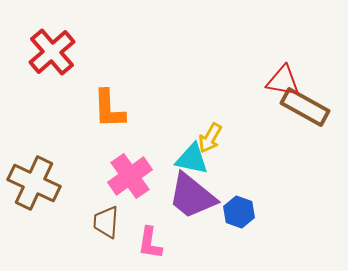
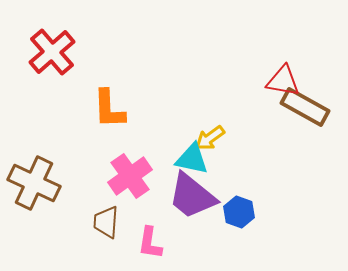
yellow arrow: rotated 24 degrees clockwise
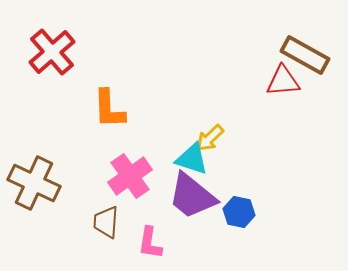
red triangle: rotated 15 degrees counterclockwise
brown rectangle: moved 52 px up
yellow arrow: rotated 8 degrees counterclockwise
cyan triangle: rotated 6 degrees clockwise
blue hexagon: rotated 8 degrees counterclockwise
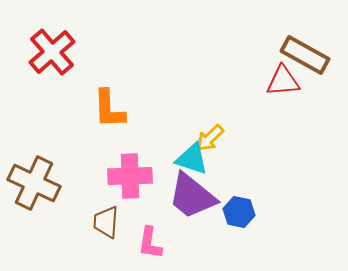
pink cross: rotated 33 degrees clockwise
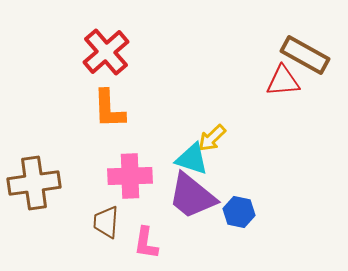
red cross: moved 54 px right
yellow arrow: moved 2 px right
brown cross: rotated 33 degrees counterclockwise
pink L-shape: moved 4 px left
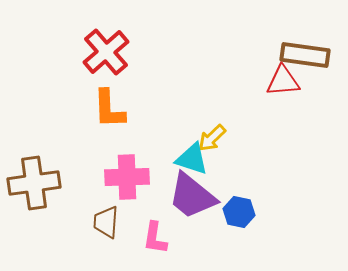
brown rectangle: rotated 21 degrees counterclockwise
pink cross: moved 3 px left, 1 px down
pink L-shape: moved 9 px right, 5 px up
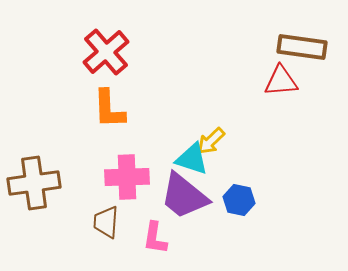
brown rectangle: moved 3 px left, 8 px up
red triangle: moved 2 px left
yellow arrow: moved 1 px left, 3 px down
purple trapezoid: moved 8 px left
blue hexagon: moved 12 px up
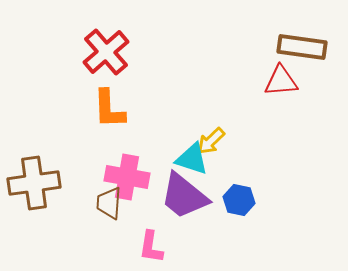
pink cross: rotated 12 degrees clockwise
brown trapezoid: moved 3 px right, 19 px up
pink L-shape: moved 4 px left, 9 px down
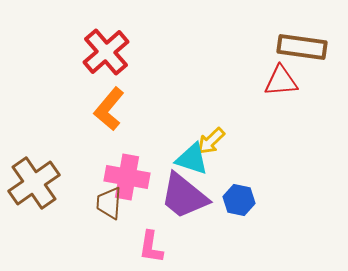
orange L-shape: rotated 42 degrees clockwise
brown cross: rotated 27 degrees counterclockwise
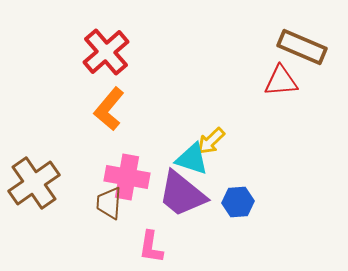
brown rectangle: rotated 15 degrees clockwise
purple trapezoid: moved 2 px left, 2 px up
blue hexagon: moved 1 px left, 2 px down; rotated 16 degrees counterclockwise
